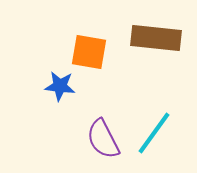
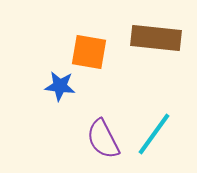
cyan line: moved 1 px down
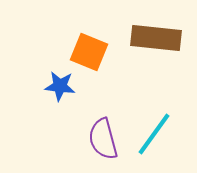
orange square: rotated 12 degrees clockwise
purple semicircle: rotated 12 degrees clockwise
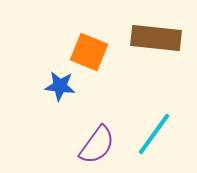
purple semicircle: moved 6 px left, 6 px down; rotated 129 degrees counterclockwise
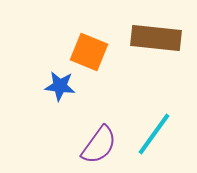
purple semicircle: moved 2 px right
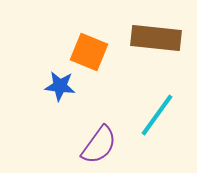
cyan line: moved 3 px right, 19 px up
